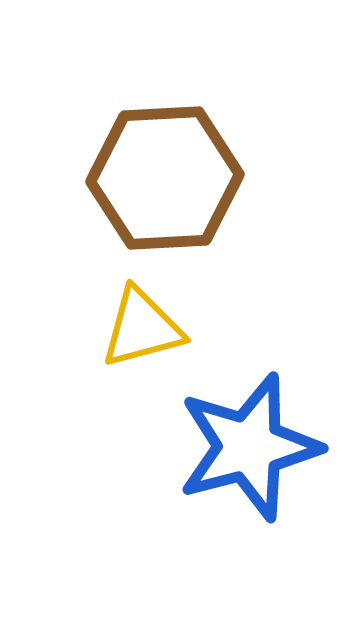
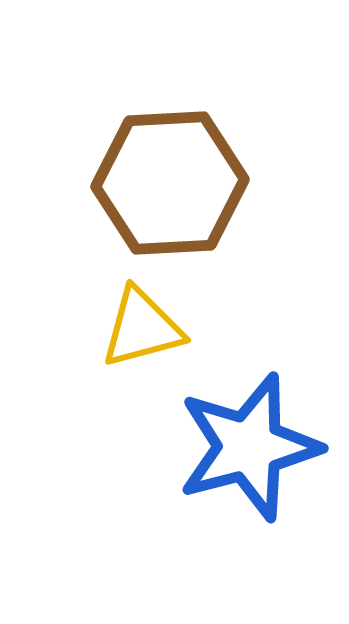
brown hexagon: moved 5 px right, 5 px down
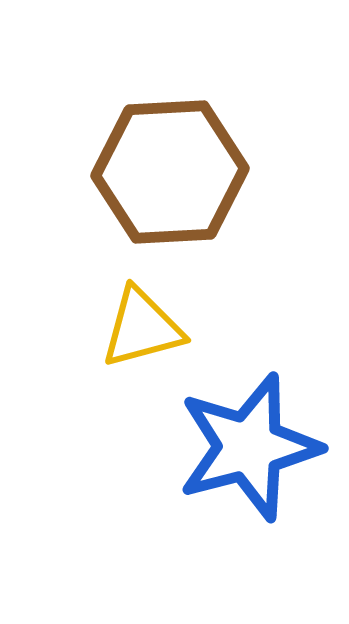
brown hexagon: moved 11 px up
